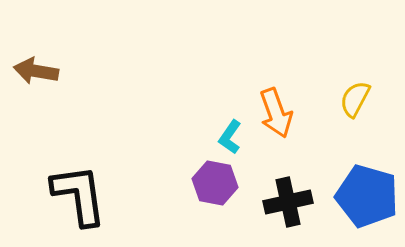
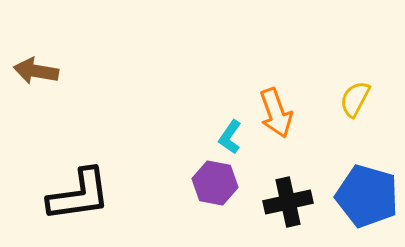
black L-shape: rotated 90 degrees clockwise
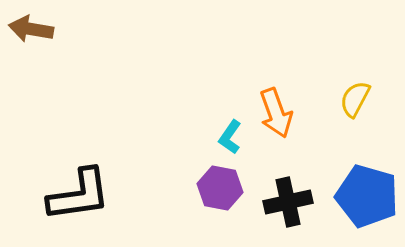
brown arrow: moved 5 px left, 42 px up
purple hexagon: moved 5 px right, 5 px down
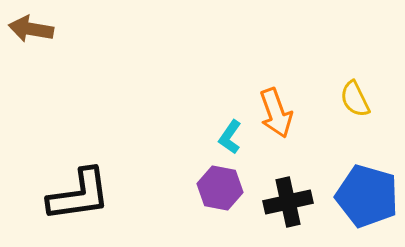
yellow semicircle: rotated 54 degrees counterclockwise
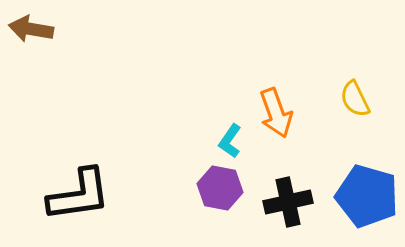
cyan L-shape: moved 4 px down
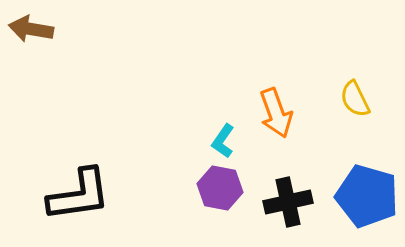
cyan L-shape: moved 7 px left
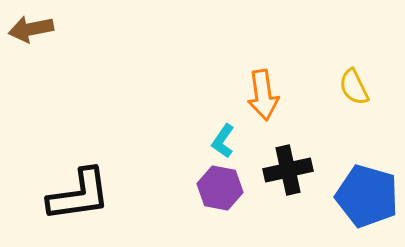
brown arrow: rotated 21 degrees counterclockwise
yellow semicircle: moved 1 px left, 12 px up
orange arrow: moved 13 px left, 18 px up; rotated 12 degrees clockwise
black cross: moved 32 px up
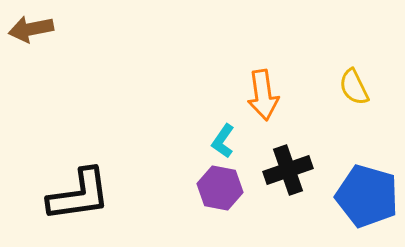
black cross: rotated 6 degrees counterclockwise
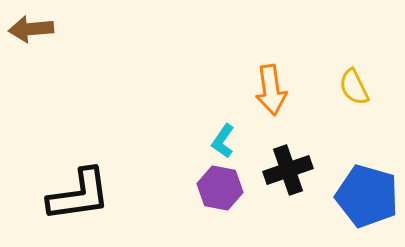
brown arrow: rotated 6 degrees clockwise
orange arrow: moved 8 px right, 5 px up
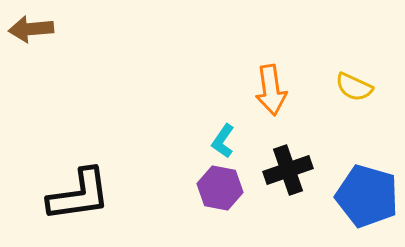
yellow semicircle: rotated 39 degrees counterclockwise
